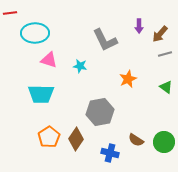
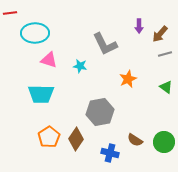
gray L-shape: moved 4 px down
brown semicircle: moved 1 px left
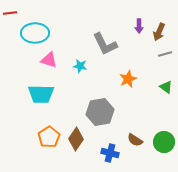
brown arrow: moved 1 px left, 2 px up; rotated 18 degrees counterclockwise
